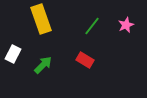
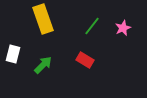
yellow rectangle: moved 2 px right
pink star: moved 3 px left, 3 px down
white rectangle: rotated 12 degrees counterclockwise
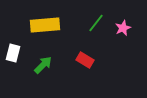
yellow rectangle: moved 2 px right, 6 px down; rotated 76 degrees counterclockwise
green line: moved 4 px right, 3 px up
white rectangle: moved 1 px up
